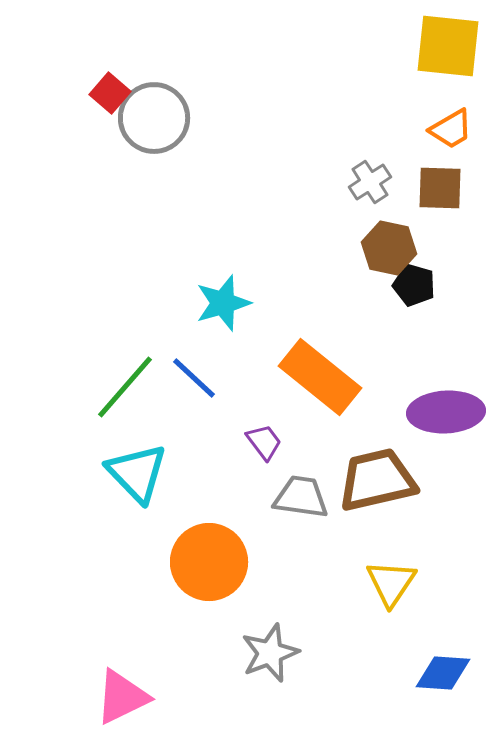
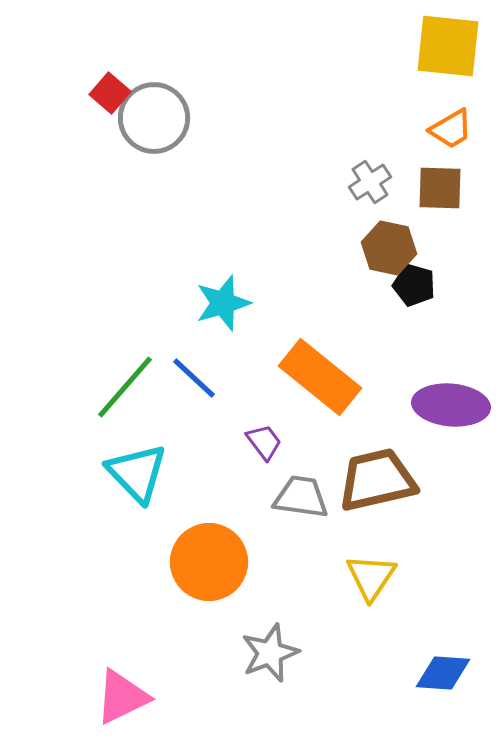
purple ellipse: moved 5 px right, 7 px up; rotated 8 degrees clockwise
yellow triangle: moved 20 px left, 6 px up
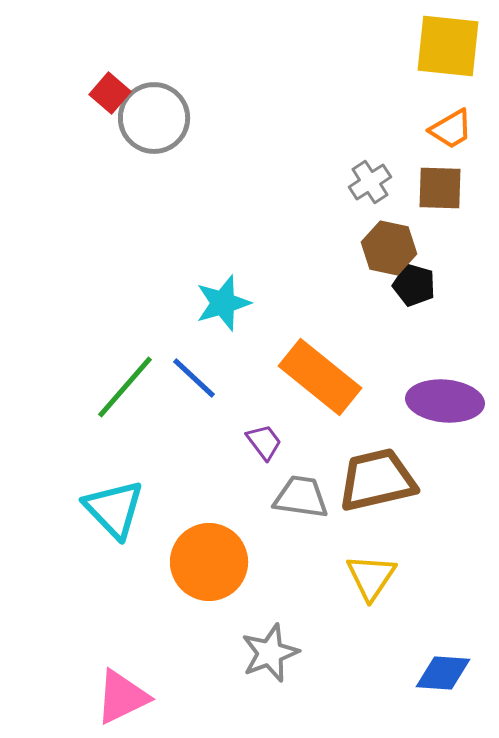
purple ellipse: moved 6 px left, 4 px up
cyan triangle: moved 23 px left, 36 px down
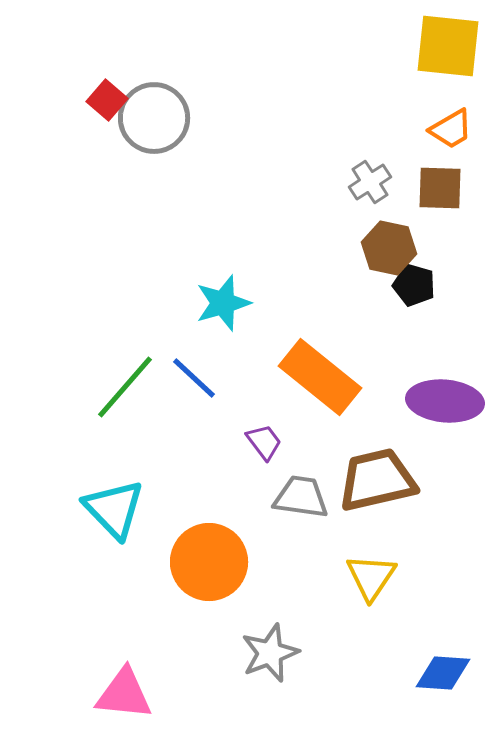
red square: moved 3 px left, 7 px down
pink triangle: moved 2 px right, 3 px up; rotated 32 degrees clockwise
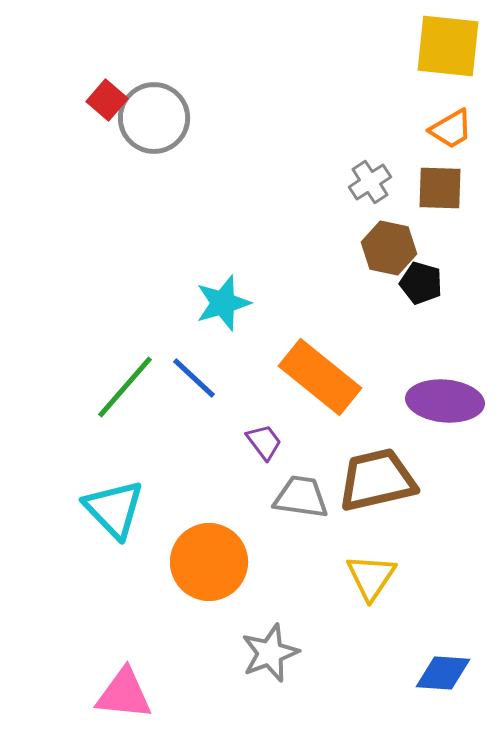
black pentagon: moved 7 px right, 2 px up
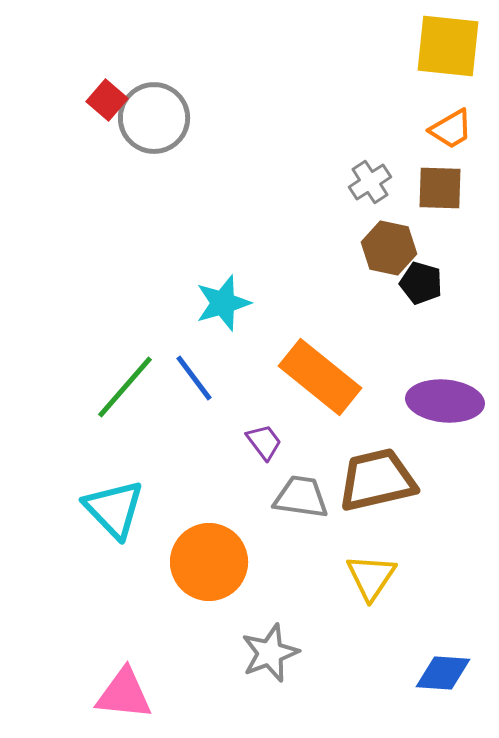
blue line: rotated 10 degrees clockwise
